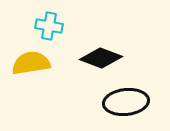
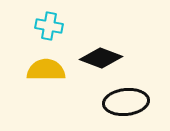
yellow semicircle: moved 15 px right, 7 px down; rotated 9 degrees clockwise
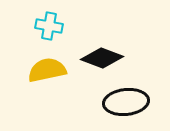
black diamond: moved 1 px right
yellow semicircle: moved 1 px right; rotated 12 degrees counterclockwise
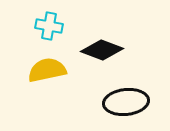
black diamond: moved 8 px up
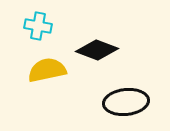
cyan cross: moved 11 px left
black diamond: moved 5 px left
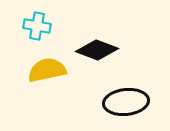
cyan cross: moved 1 px left
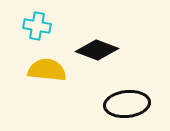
yellow semicircle: rotated 18 degrees clockwise
black ellipse: moved 1 px right, 2 px down
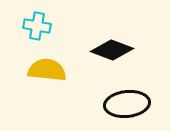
black diamond: moved 15 px right
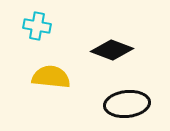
yellow semicircle: moved 4 px right, 7 px down
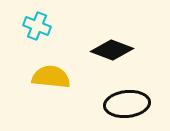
cyan cross: rotated 12 degrees clockwise
